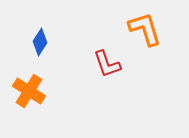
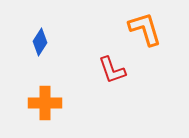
red L-shape: moved 5 px right, 6 px down
orange cross: moved 16 px right, 12 px down; rotated 32 degrees counterclockwise
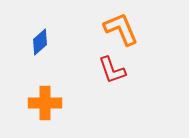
orange L-shape: moved 24 px left; rotated 6 degrees counterclockwise
blue diamond: rotated 16 degrees clockwise
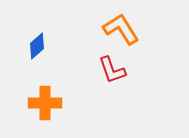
orange L-shape: rotated 9 degrees counterclockwise
blue diamond: moved 3 px left, 4 px down
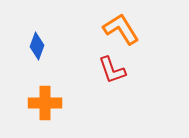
blue diamond: rotated 28 degrees counterclockwise
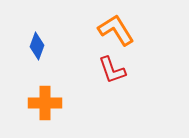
orange L-shape: moved 5 px left, 1 px down
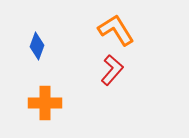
red L-shape: rotated 120 degrees counterclockwise
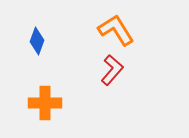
blue diamond: moved 5 px up
